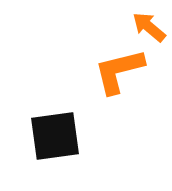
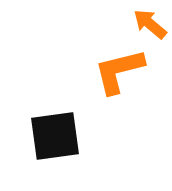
orange arrow: moved 1 px right, 3 px up
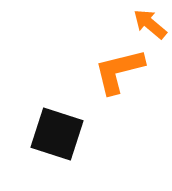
black square: moved 2 px right, 2 px up; rotated 26 degrees clockwise
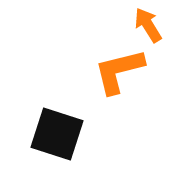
orange arrow: moved 2 px left, 1 px down; rotated 18 degrees clockwise
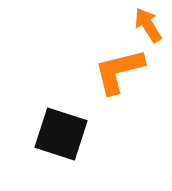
black square: moved 4 px right
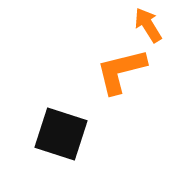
orange L-shape: moved 2 px right
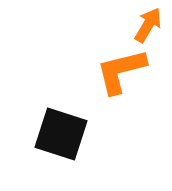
orange arrow: rotated 63 degrees clockwise
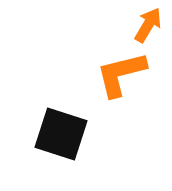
orange L-shape: moved 3 px down
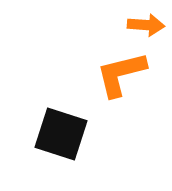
orange arrow: moved 2 px left; rotated 63 degrees clockwise
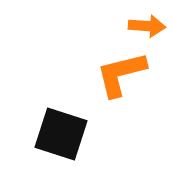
orange arrow: moved 1 px right, 1 px down
